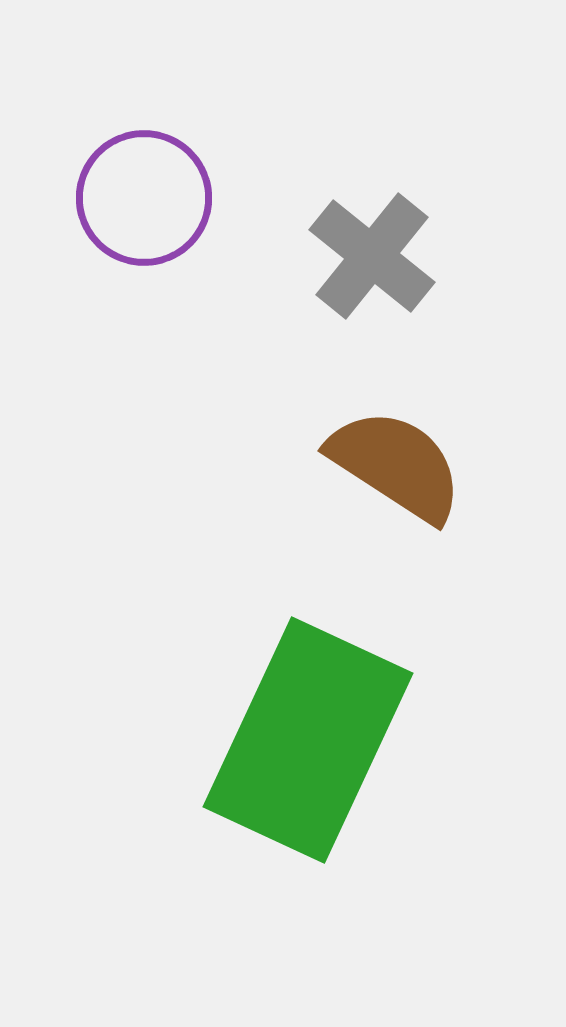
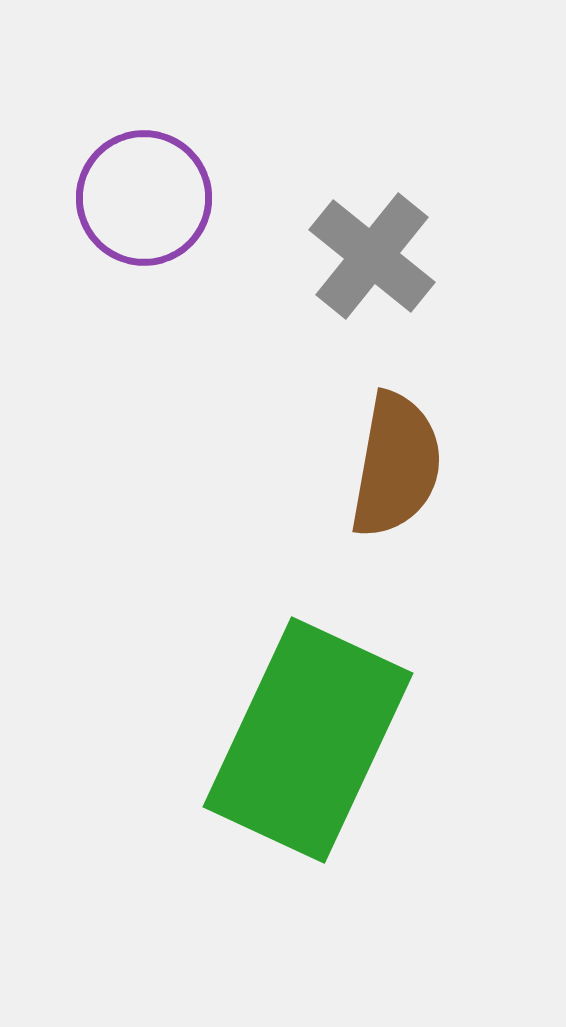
brown semicircle: rotated 67 degrees clockwise
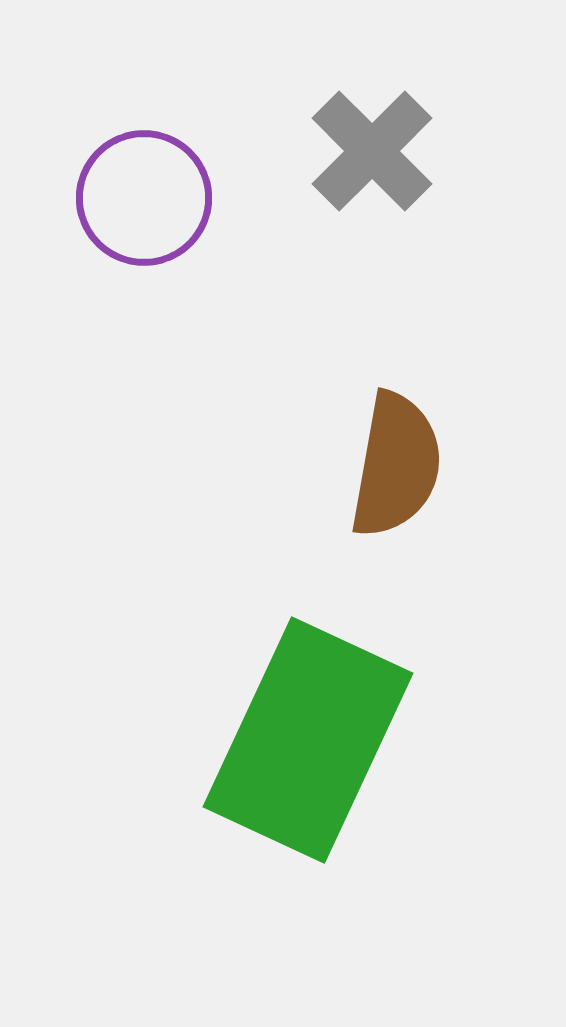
gray cross: moved 105 px up; rotated 6 degrees clockwise
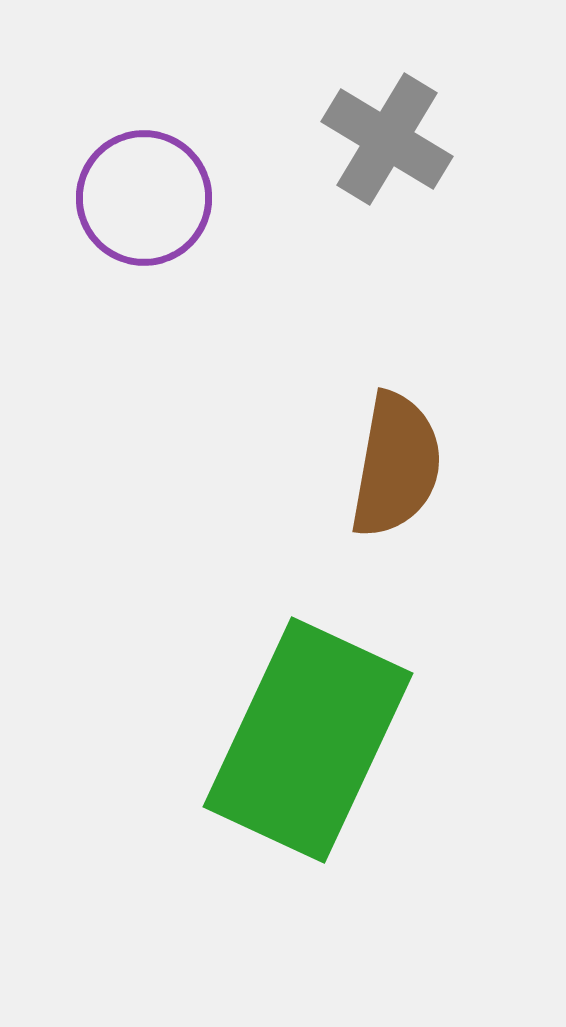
gray cross: moved 15 px right, 12 px up; rotated 14 degrees counterclockwise
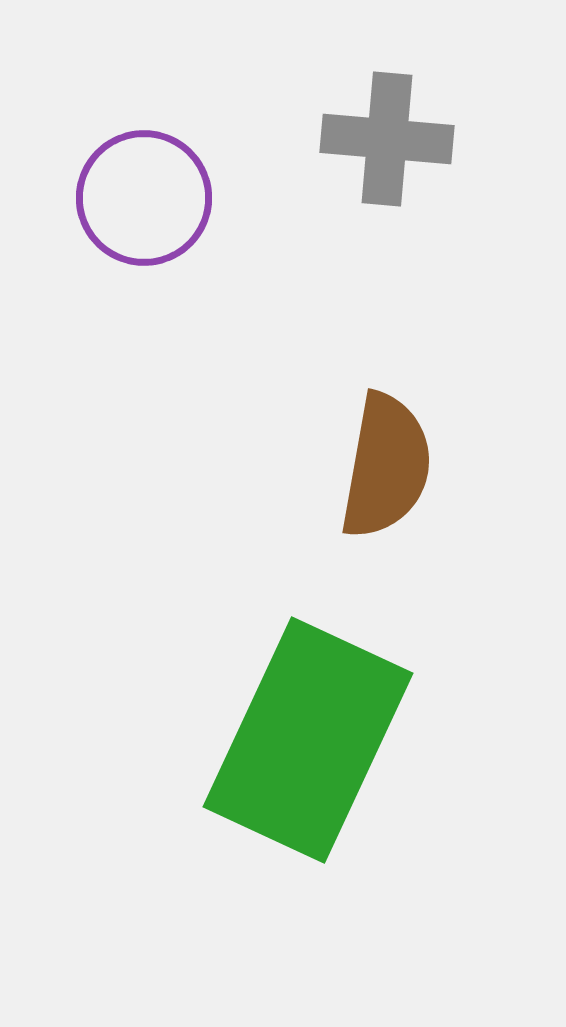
gray cross: rotated 26 degrees counterclockwise
brown semicircle: moved 10 px left, 1 px down
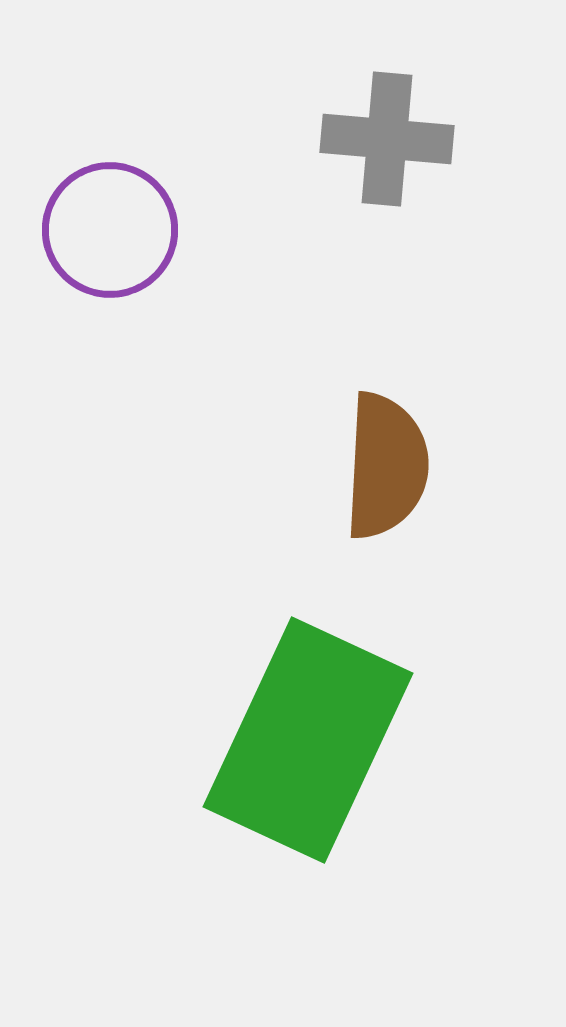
purple circle: moved 34 px left, 32 px down
brown semicircle: rotated 7 degrees counterclockwise
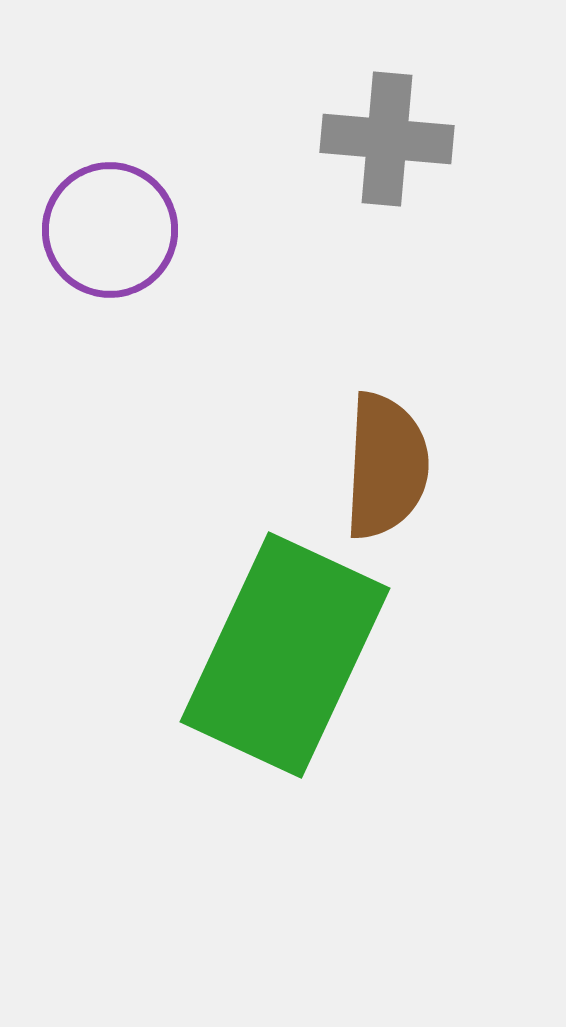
green rectangle: moved 23 px left, 85 px up
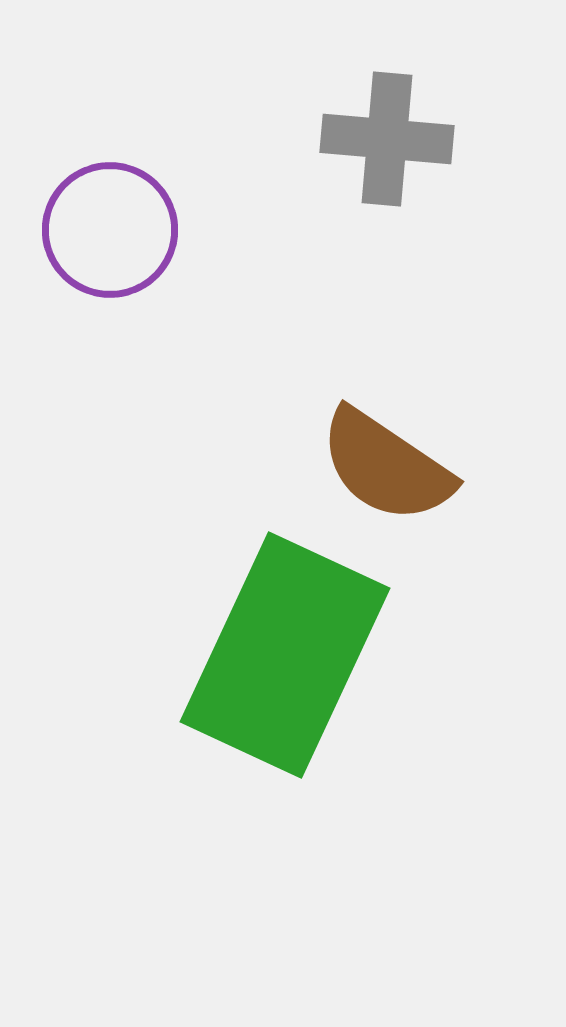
brown semicircle: rotated 121 degrees clockwise
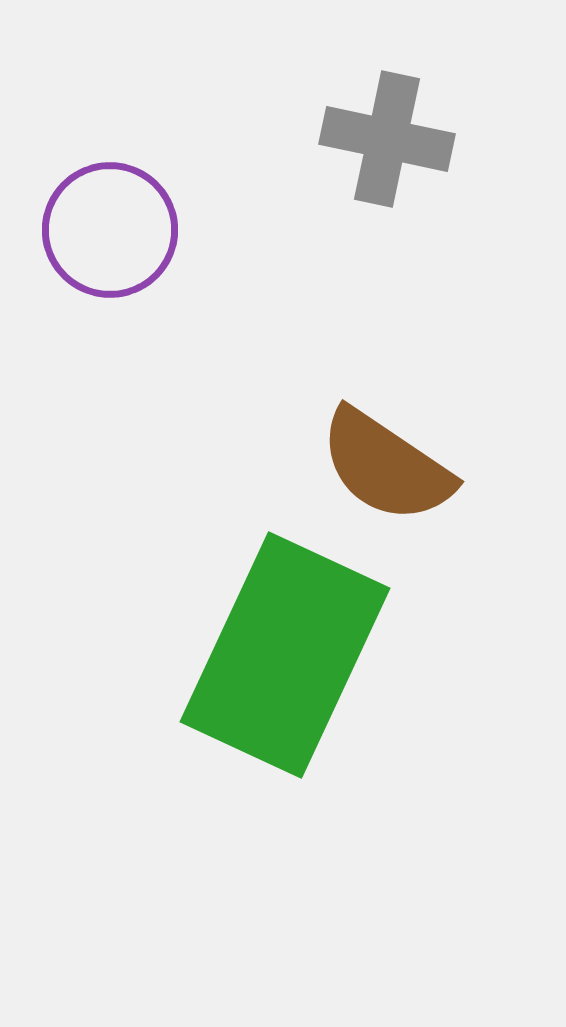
gray cross: rotated 7 degrees clockwise
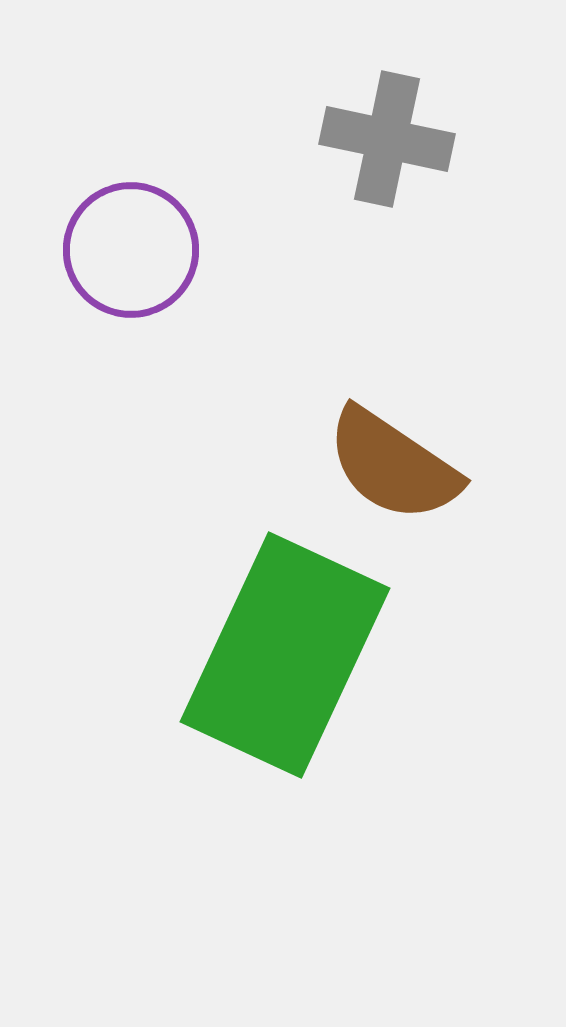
purple circle: moved 21 px right, 20 px down
brown semicircle: moved 7 px right, 1 px up
